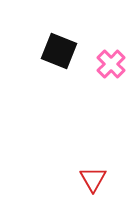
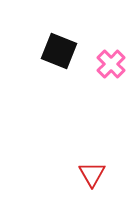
red triangle: moved 1 px left, 5 px up
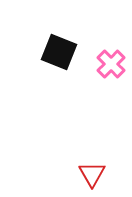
black square: moved 1 px down
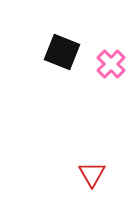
black square: moved 3 px right
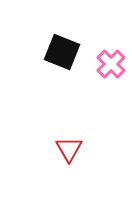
red triangle: moved 23 px left, 25 px up
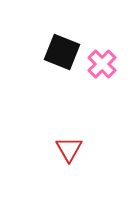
pink cross: moved 9 px left
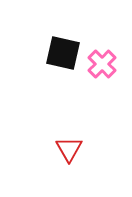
black square: moved 1 px right, 1 px down; rotated 9 degrees counterclockwise
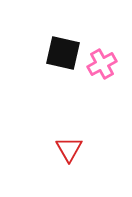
pink cross: rotated 16 degrees clockwise
